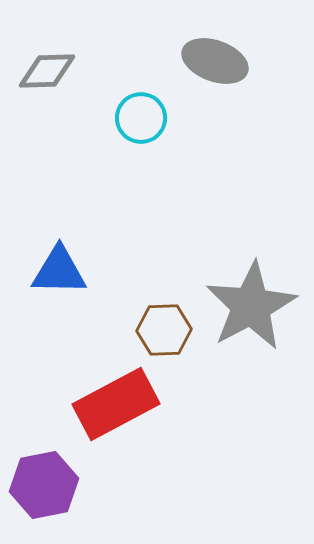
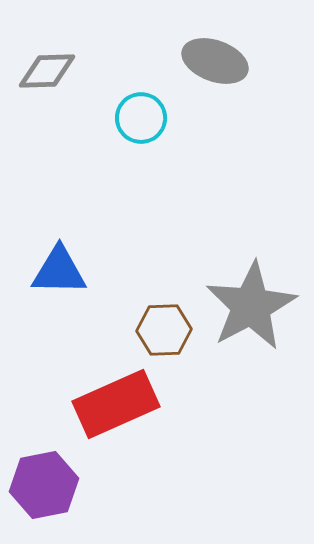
red rectangle: rotated 4 degrees clockwise
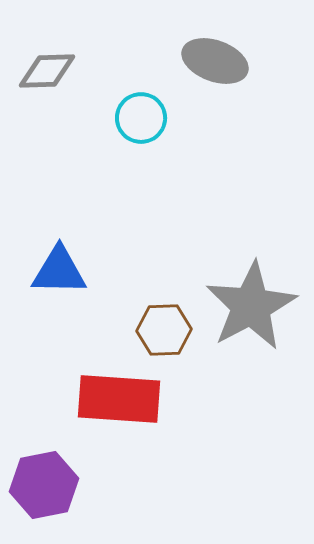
red rectangle: moved 3 px right, 5 px up; rotated 28 degrees clockwise
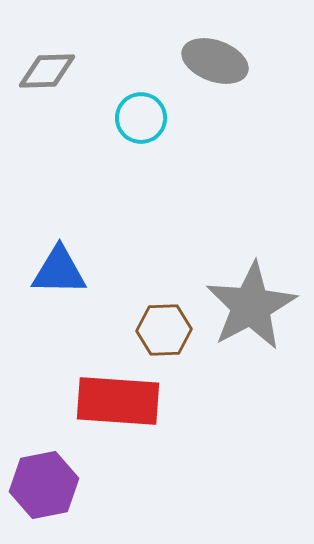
red rectangle: moved 1 px left, 2 px down
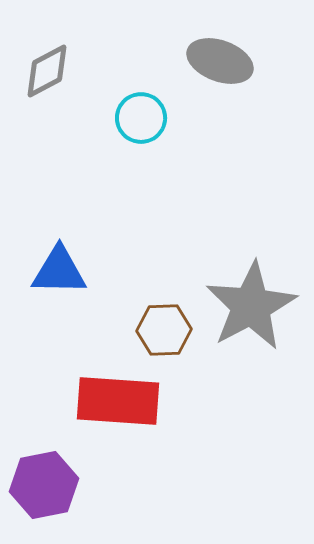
gray ellipse: moved 5 px right
gray diamond: rotated 26 degrees counterclockwise
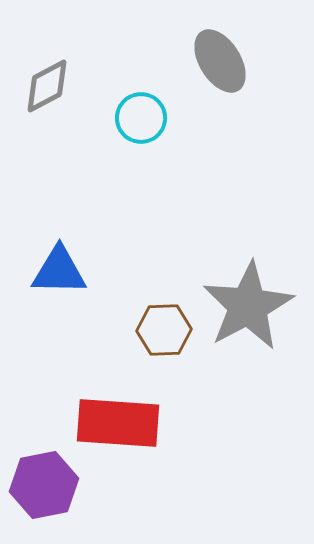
gray ellipse: rotated 38 degrees clockwise
gray diamond: moved 15 px down
gray star: moved 3 px left
red rectangle: moved 22 px down
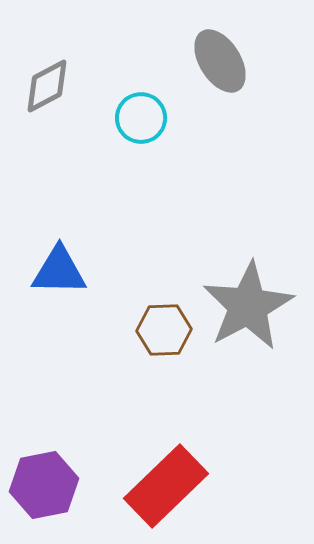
red rectangle: moved 48 px right, 63 px down; rotated 48 degrees counterclockwise
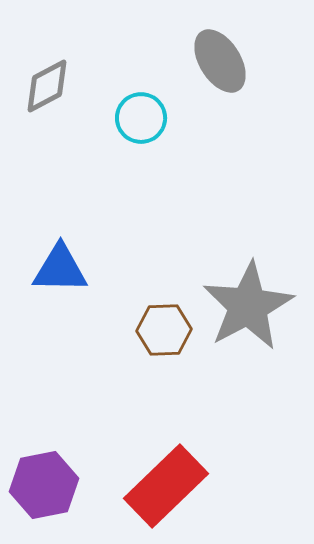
blue triangle: moved 1 px right, 2 px up
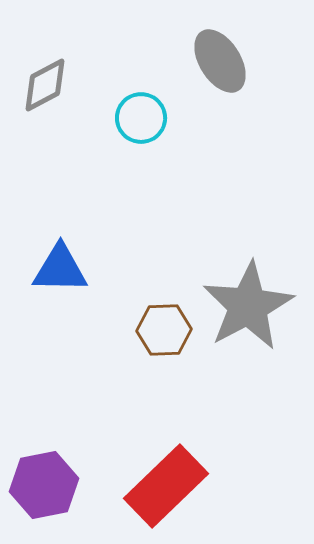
gray diamond: moved 2 px left, 1 px up
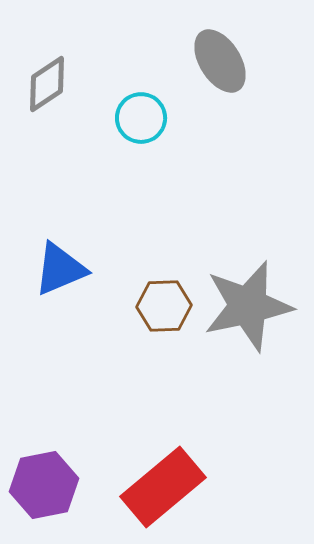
gray diamond: moved 2 px right, 1 px up; rotated 6 degrees counterclockwise
blue triangle: rotated 24 degrees counterclockwise
gray star: rotated 16 degrees clockwise
brown hexagon: moved 24 px up
red rectangle: moved 3 px left, 1 px down; rotated 4 degrees clockwise
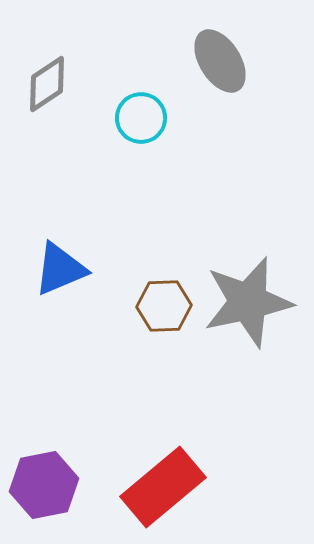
gray star: moved 4 px up
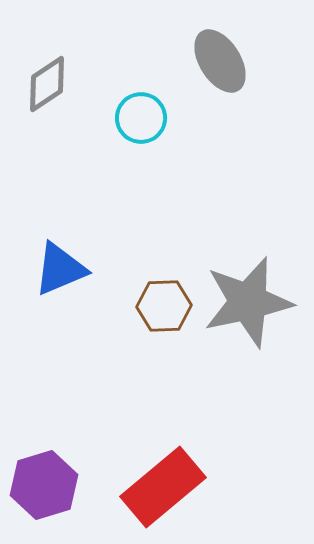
purple hexagon: rotated 6 degrees counterclockwise
